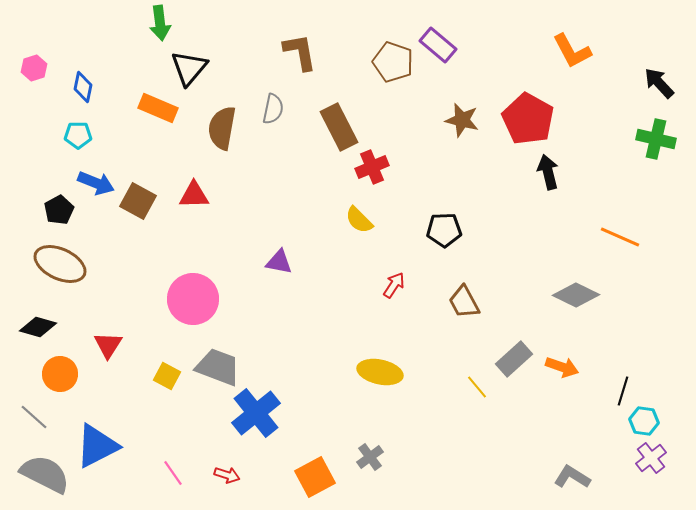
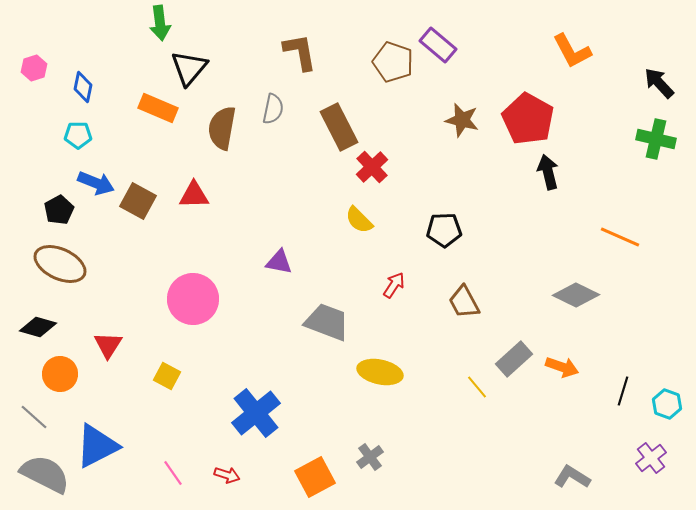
red cross at (372, 167): rotated 20 degrees counterclockwise
gray trapezoid at (218, 367): moved 109 px right, 45 px up
cyan hexagon at (644, 421): moved 23 px right, 17 px up; rotated 12 degrees clockwise
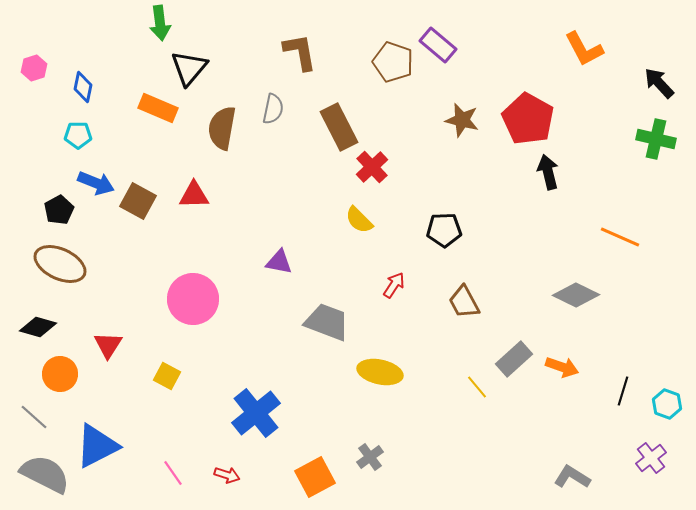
orange L-shape at (572, 51): moved 12 px right, 2 px up
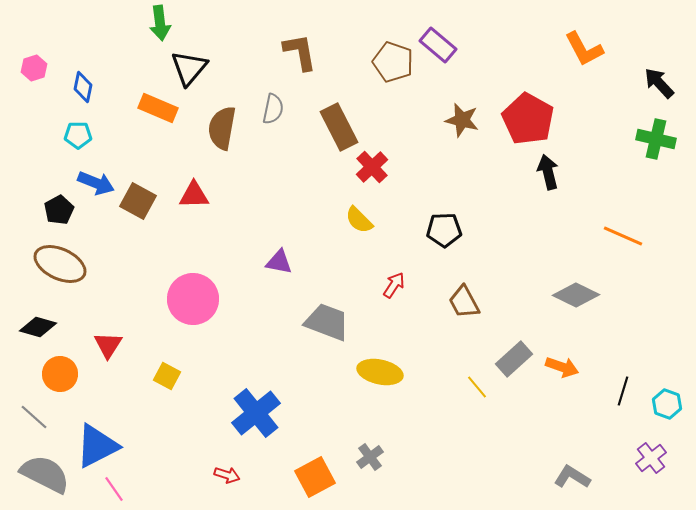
orange line at (620, 237): moved 3 px right, 1 px up
pink line at (173, 473): moved 59 px left, 16 px down
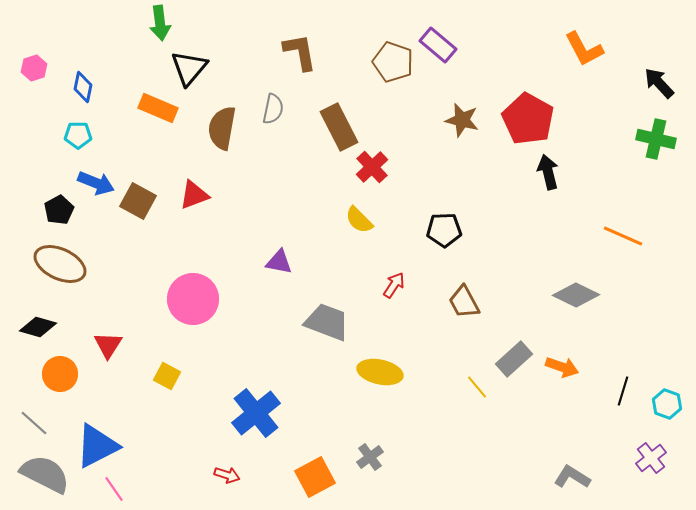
red triangle at (194, 195): rotated 20 degrees counterclockwise
gray line at (34, 417): moved 6 px down
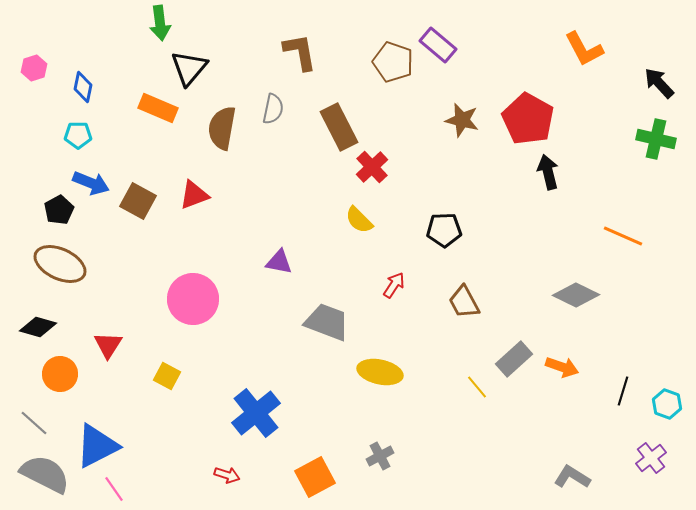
blue arrow at (96, 183): moved 5 px left
gray cross at (370, 457): moved 10 px right, 1 px up; rotated 8 degrees clockwise
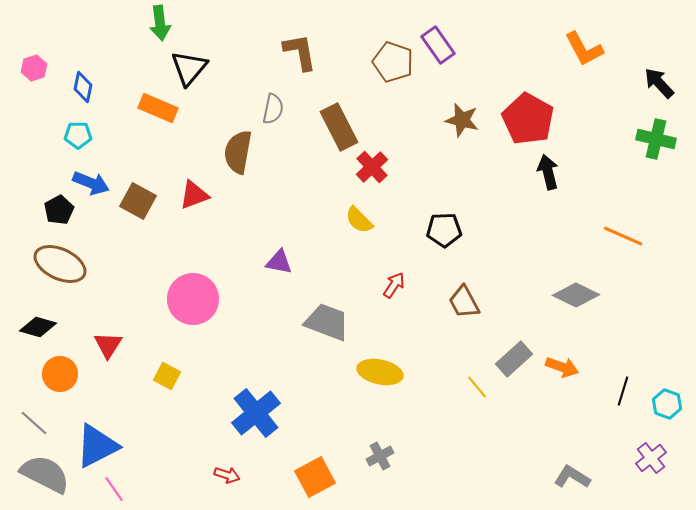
purple rectangle at (438, 45): rotated 15 degrees clockwise
brown semicircle at (222, 128): moved 16 px right, 24 px down
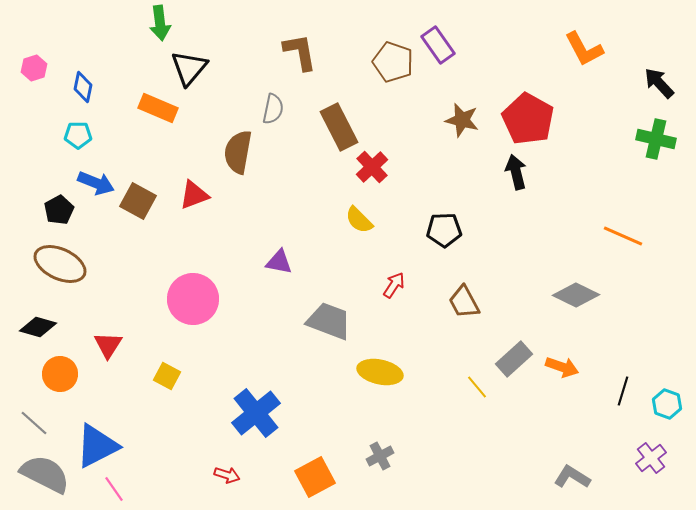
black arrow at (548, 172): moved 32 px left
blue arrow at (91, 183): moved 5 px right
gray trapezoid at (327, 322): moved 2 px right, 1 px up
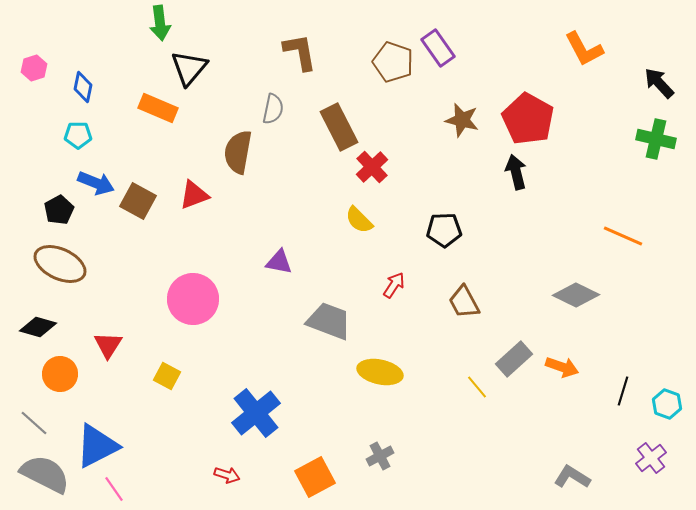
purple rectangle at (438, 45): moved 3 px down
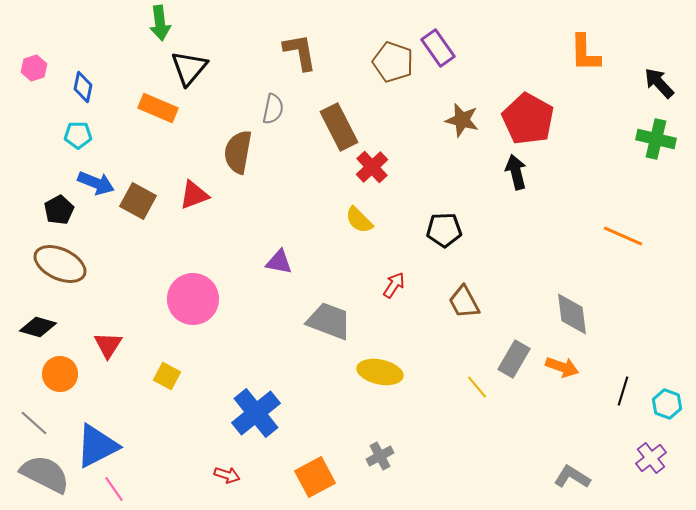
orange L-shape at (584, 49): moved 1 px right, 4 px down; rotated 27 degrees clockwise
gray diamond at (576, 295): moved 4 px left, 19 px down; rotated 57 degrees clockwise
gray rectangle at (514, 359): rotated 18 degrees counterclockwise
